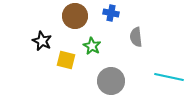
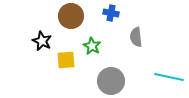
brown circle: moved 4 px left
yellow square: rotated 18 degrees counterclockwise
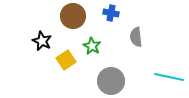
brown circle: moved 2 px right
yellow square: rotated 30 degrees counterclockwise
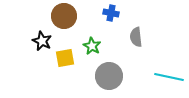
brown circle: moved 9 px left
yellow square: moved 1 px left, 2 px up; rotated 24 degrees clockwise
gray circle: moved 2 px left, 5 px up
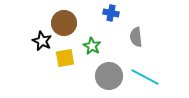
brown circle: moved 7 px down
cyan line: moved 24 px left; rotated 16 degrees clockwise
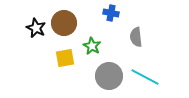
black star: moved 6 px left, 13 px up
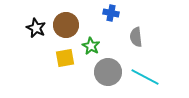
brown circle: moved 2 px right, 2 px down
green star: moved 1 px left
gray circle: moved 1 px left, 4 px up
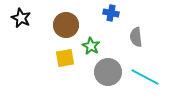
black star: moved 15 px left, 10 px up
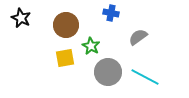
gray semicircle: moved 2 px right; rotated 60 degrees clockwise
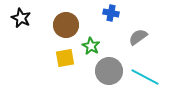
gray circle: moved 1 px right, 1 px up
